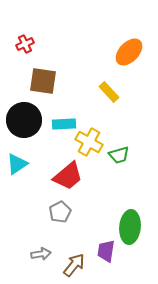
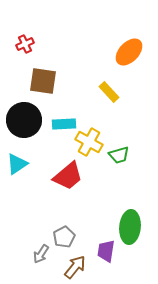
gray pentagon: moved 4 px right, 25 px down
gray arrow: rotated 132 degrees clockwise
brown arrow: moved 1 px right, 2 px down
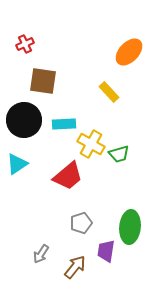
yellow cross: moved 2 px right, 2 px down
green trapezoid: moved 1 px up
gray pentagon: moved 17 px right, 14 px up; rotated 10 degrees clockwise
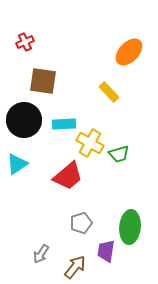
red cross: moved 2 px up
yellow cross: moved 1 px left, 1 px up
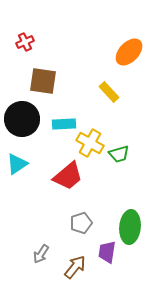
black circle: moved 2 px left, 1 px up
purple trapezoid: moved 1 px right, 1 px down
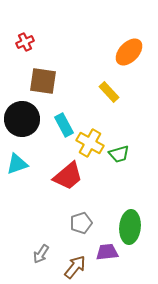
cyan rectangle: moved 1 px down; rotated 65 degrees clockwise
cyan triangle: rotated 15 degrees clockwise
purple trapezoid: rotated 75 degrees clockwise
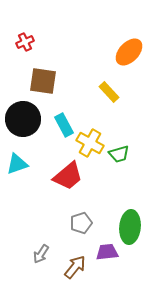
black circle: moved 1 px right
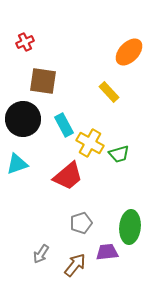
brown arrow: moved 2 px up
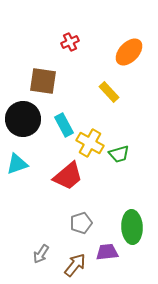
red cross: moved 45 px right
green ellipse: moved 2 px right; rotated 8 degrees counterclockwise
